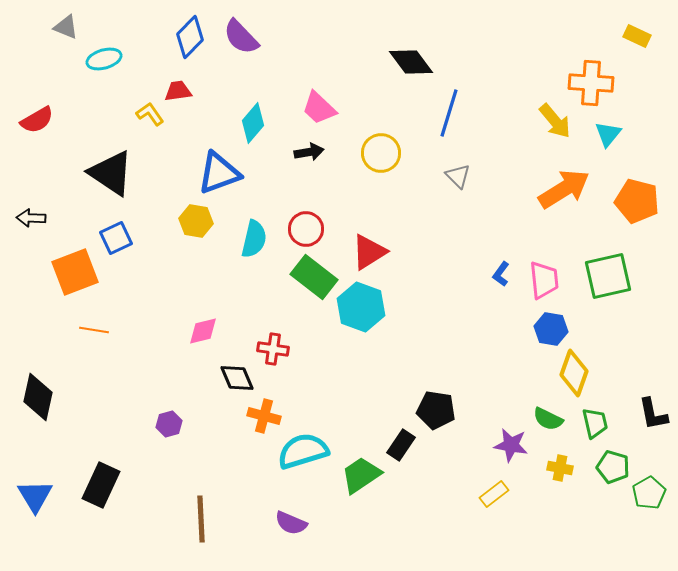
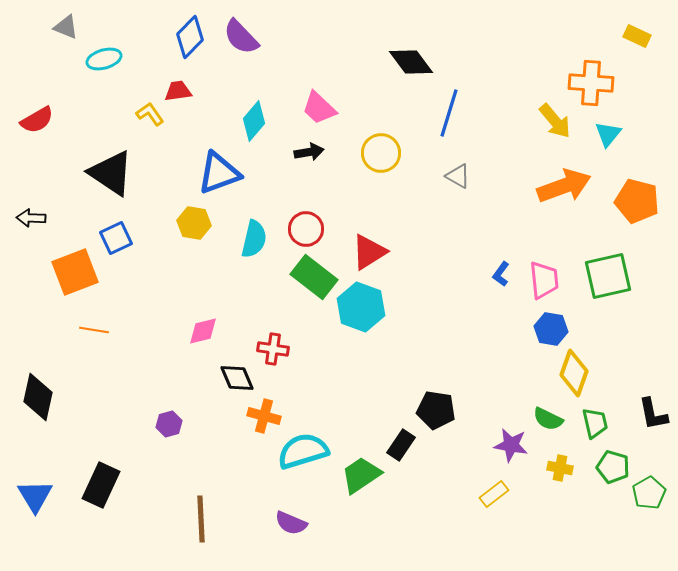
cyan diamond at (253, 123): moved 1 px right, 2 px up
gray triangle at (458, 176): rotated 16 degrees counterclockwise
orange arrow at (564, 189): moved 3 px up; rotated 12 degrees clockwise
yellow hexagon at (196, 221): moved 2 px left, 2 px down
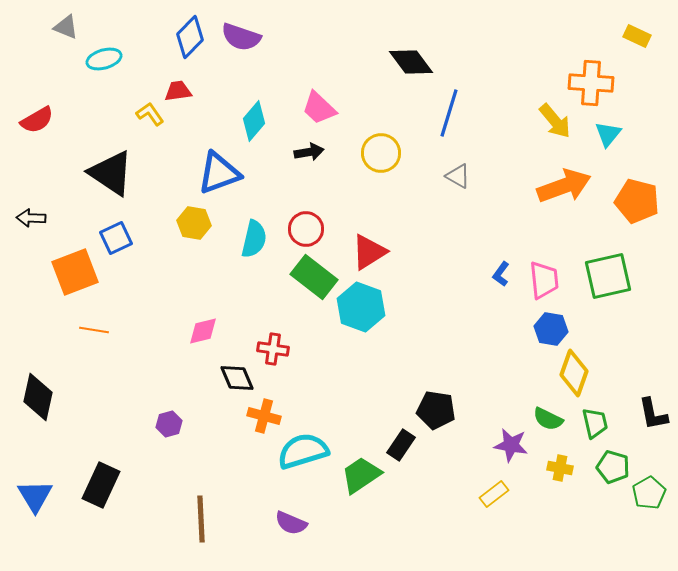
purple semicircle at (241, 37): rotated 27 degrees counterclockwise
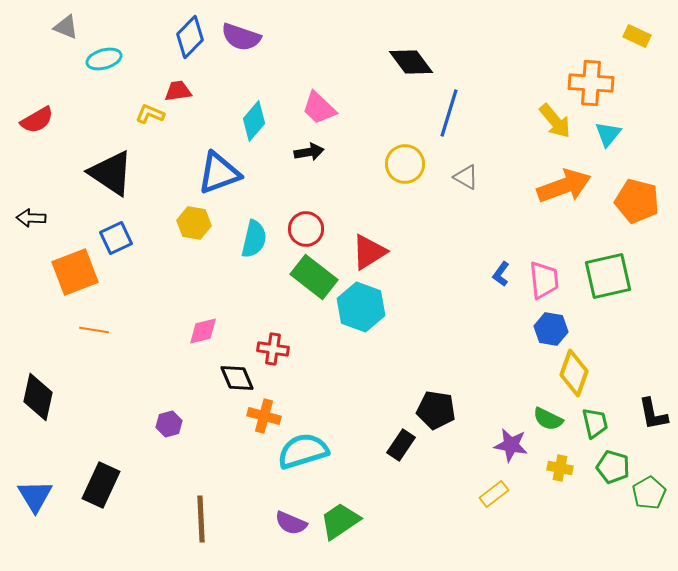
yellow L-shape at (150, 114): rotated 32 degrees counterclockwise
yellow circle at (381, 153): moved 24 px right, 11 px down
gray triangle at (458, 176): moved 8 px right, 1 px down
green trapezoid at (361, 475): moved 21 px left, 46 px down
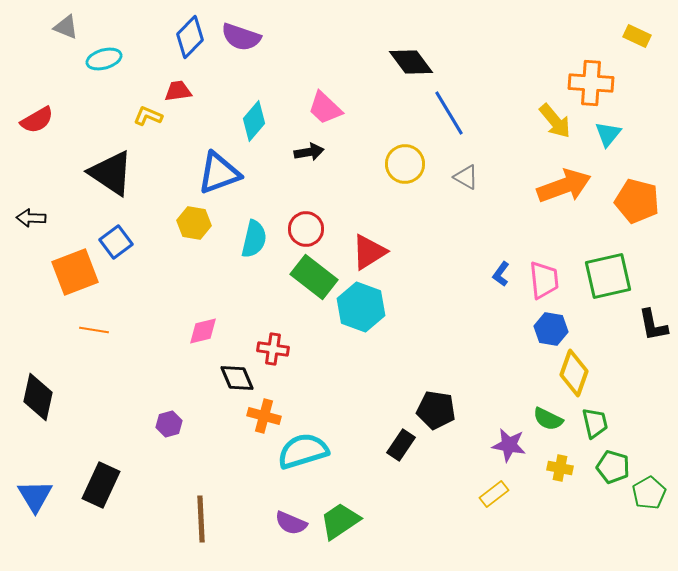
pink trapezoid at (319, 108): moved 6 px right
blue line at (449, 113): rotated 48 degrees counterclockwise
yellow L-shape at (150, 114): moved 2 px left, 2 px down
blue square at (116, 238): moved 4 px down; rotated 12 degrees counterclockwise
black L-shape at (653, 414): moved 89 px up
purple star at (511, 445): moved 2 px left
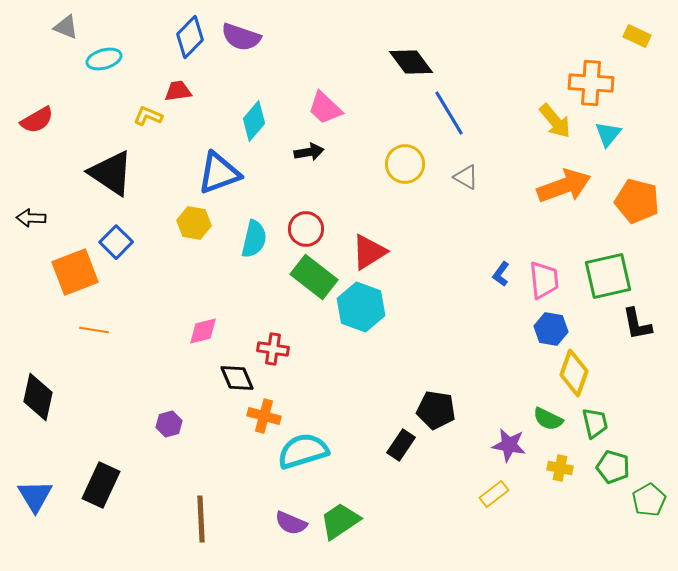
blue square at (116, 242): rotated 8 degrees counterclockwise
black L-shape at (653, 325): moved 16 px left, 1 px up
green pentagon at (649, 493): moved 7 px down
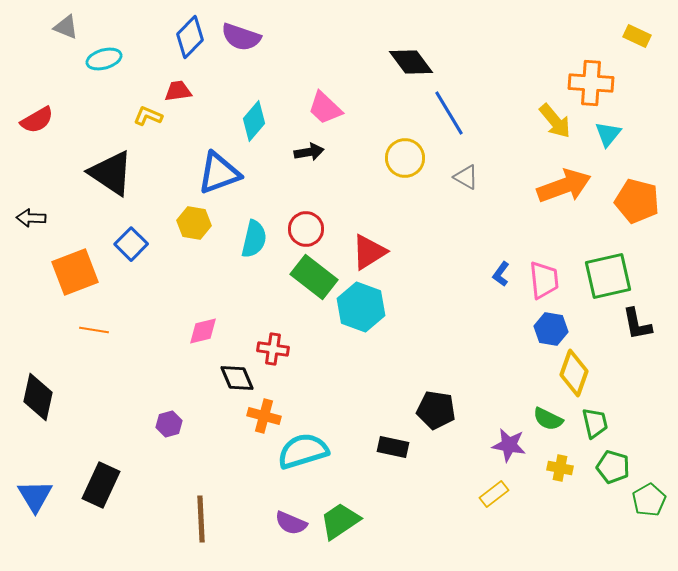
yellow circle at (405, 164): moved 6 px up
blue square at (116, 242): moved 15 px right, 2 px down
black rectangle at (401, 445): moved 8 px left, 2 px down; rotated 68 degrees clockwise
